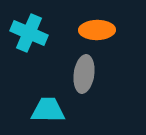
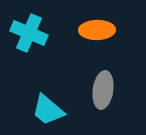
gray ellipse: moved 19 px right, 16 px down
cyan trapezoid: rotated 141 degrees counterclockwise
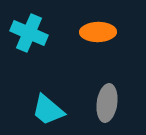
orange ellipse: moved 1 px right, 2 px down
gray ellipse: moved 4 px right, 13 px down
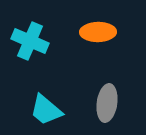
cyan cross: moved 1 px right, 8 px down
cyan trapezoid: moved 2 px left
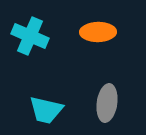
cyan cross: moved 5 px up
cyan trapezoid: rotated 27 degrees counterclockwise
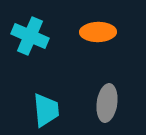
cyan trapezoid: rotated 108 degrees counterclockwise
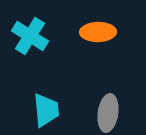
cyan cross: rotated 9 degrees clockwise
gray ellipse: moved 1 px right, 10 px down
